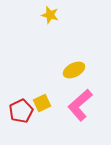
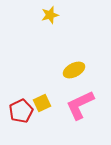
yellow star: rotated 30 degrees counterclockwise
pink L-shape: rotated 16 degrees clockwise
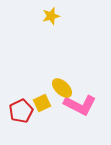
yellow star: moved 1 px right, 1 px down
yellow ellipse: moved 12 px left, 18 px down; rotated 70 degrees clockwise
pink L-shape: rotated 128 degrees counterclockwise
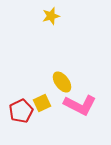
yellow ellipse: moved 6 px up; rotated 10 degrees clockwise
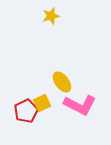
red pentagon: moved 5 px right
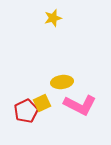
yellow star: moved 2 px right, 2 px down
yellow ellipse: rotated 60 degrees counterclockwise
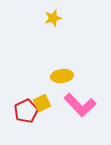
yellow ellipse: moved 6 px up
pink L-shape: rotated 20 degrees clockwise
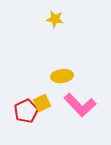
yellow star: moved 2 px right, 1 px down; rotated 24 degrees clockwise
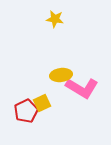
yellow ellipse: moved 1 px left, 1 px up
pink L-shape: moved 2 px right, 17 px up; rotated 16 degrees counterclockwise
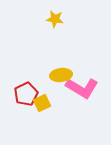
red pentagon: moved 17 px up
